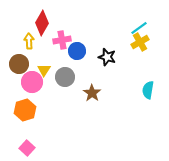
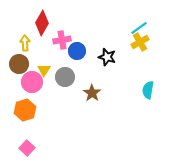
yellow arrow: moved 4 px left, 2 px down
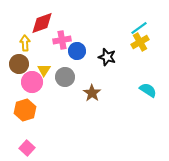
red diamond: rotated 40 degrees clockwise
cyan semicircle: rotated 114 degrees clockwise
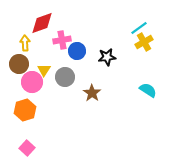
yellow cross: moved 4 px right
black star: rotated 24 degrees counterclockwise
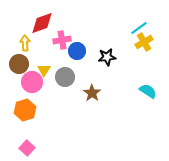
cyan semicircle: moved 1 px down
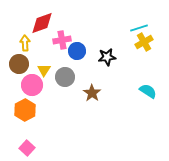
cyan line: rotated 18 degrees clockwise
pink circle: moved 3 px down
orange hexagon: rotated 10 degrees counterclockwise
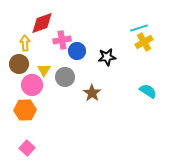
orange hexagon: rotated 25 degrees clockwise
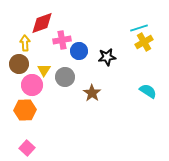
blue circle: moved 2 px right
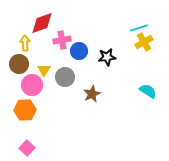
brown star: moved 1 px down; rotated 12 degrees clockwise
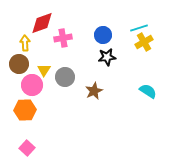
pink cross: moved 1 px right, 2 px up
blue circle: moved 24 px right, 16 px up
brown star: moved 2 px right, 3 px up
